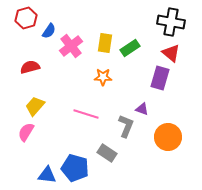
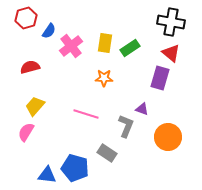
orange star: moved 1 px right, 1 px down
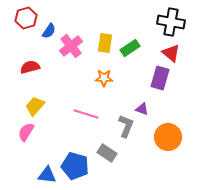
blue pentagon: moved 2 px up
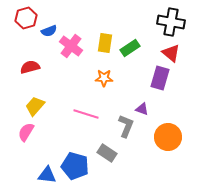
blue semicircle: rotated 35 degrees clockwise
pink cross: rotated 15 degrees counterclockwise
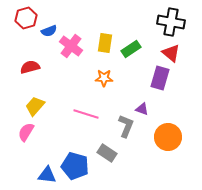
green rectangle: moved 1 px right, 1 px down
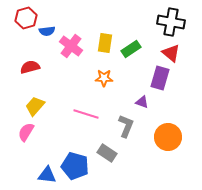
blue semicircle: moved 2 px left; rotated 14 degrees clockwise
purple triangle: moved 7 px up
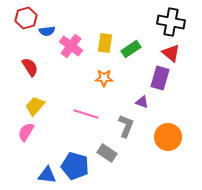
red semicircle: rotated 72 degrees clockwise
